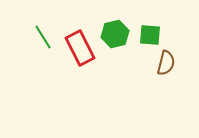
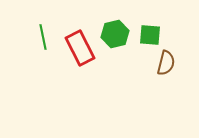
green line: rotated 20 degrees clockwise
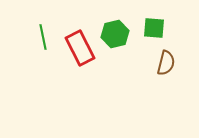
green square: moved 4 px right, 7 px up
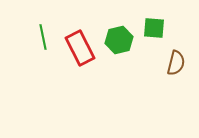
green hexagon: moved 4 px right, 6 px down
brown semicircle: moved 10 px right
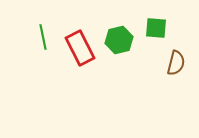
green square: moved 2 px right
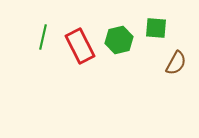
green line: rotated 25 degrees clockwise
red rectangle: moved 2 px up
brown semicircle: rotated 15 degrees clockwise
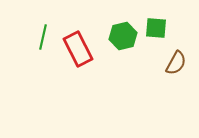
green hexagon: moved 4 px right, 4 px up
red rectangle: moved 2 px left, 3 px down
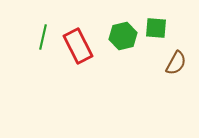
red rectangle: moved 3 px up
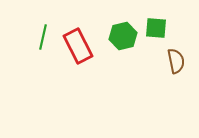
brown semicircle: moved 2 px up; rotated 40 degrees counterclockwise
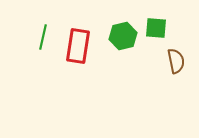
red rectangle: rotated 36 degrees clockwise
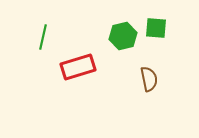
red rectangle: moved 21 px down; rotated 64 degrees clockwise
brown semicircle: moved 27 px left, 18 px down
